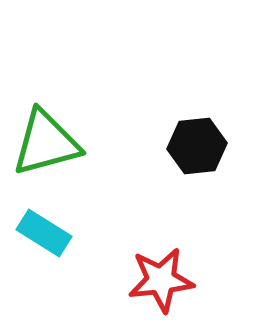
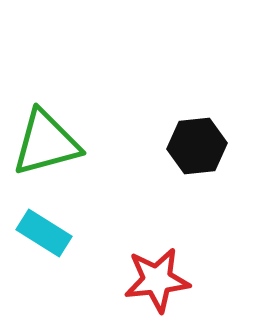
red star: moved 4 px left
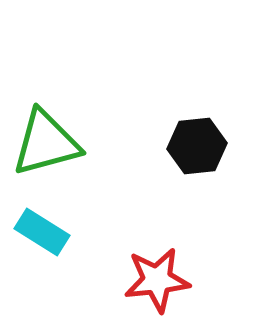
cyan rectangle: moved 2 px left, 1 px up
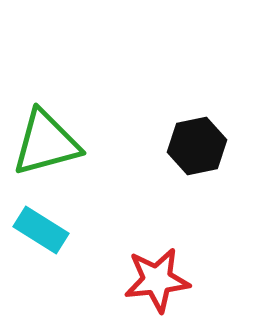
black hexagon: rotated 6 degrees counterclockwise
cyan rectangle: moved 1 px left, 2 px up
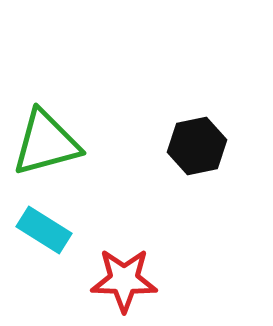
cyan rectangle: moved 3 px right
red star: moved 33 px left; rotated 8 degrees clockwise
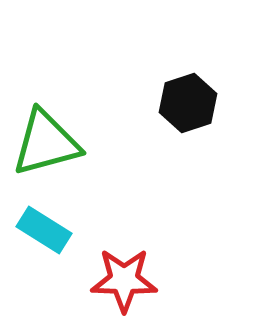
black hexagon: moved 9 px left, 43 px up; rotated 6 degrees counterclockwise
